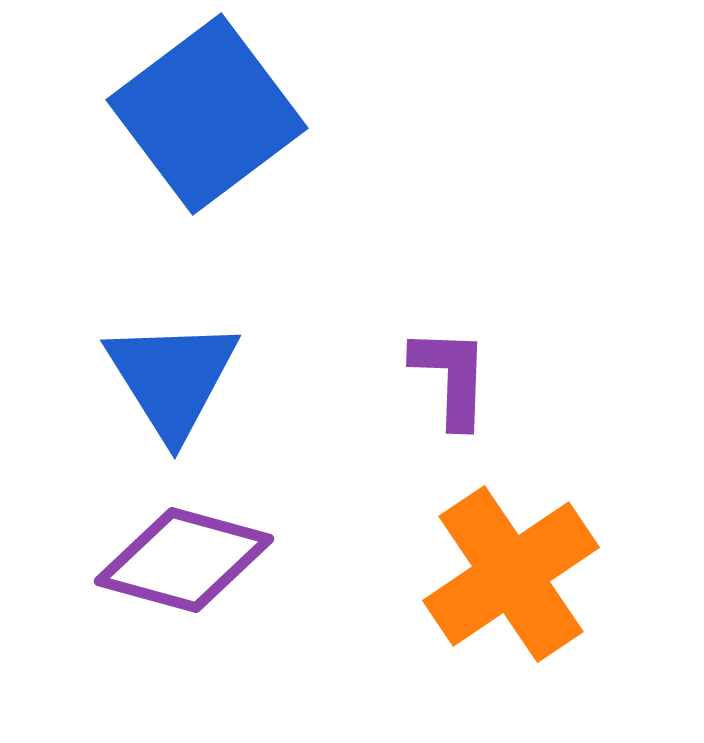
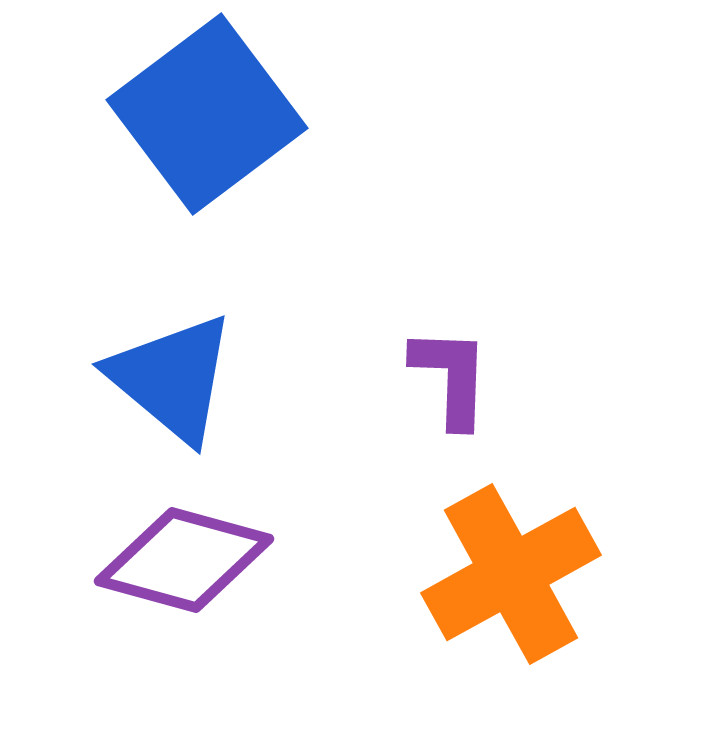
blue triangle: rotated 18 degrees counterclockwise
orange cross: rotated 5 degrees clockwise
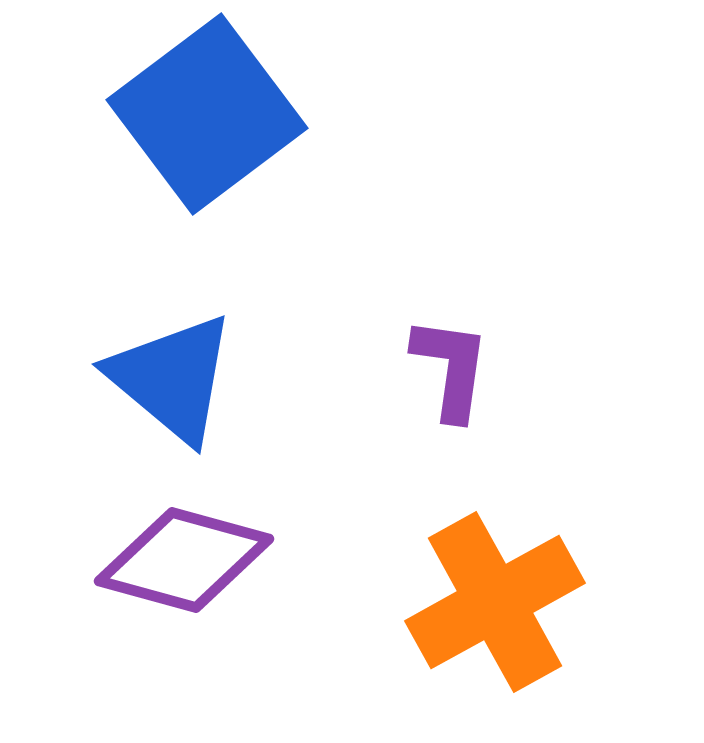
purple L-shape: moved 9 px up; rotated 6 degrees clockwise
orange cross: moved 16 px left, 28 px down
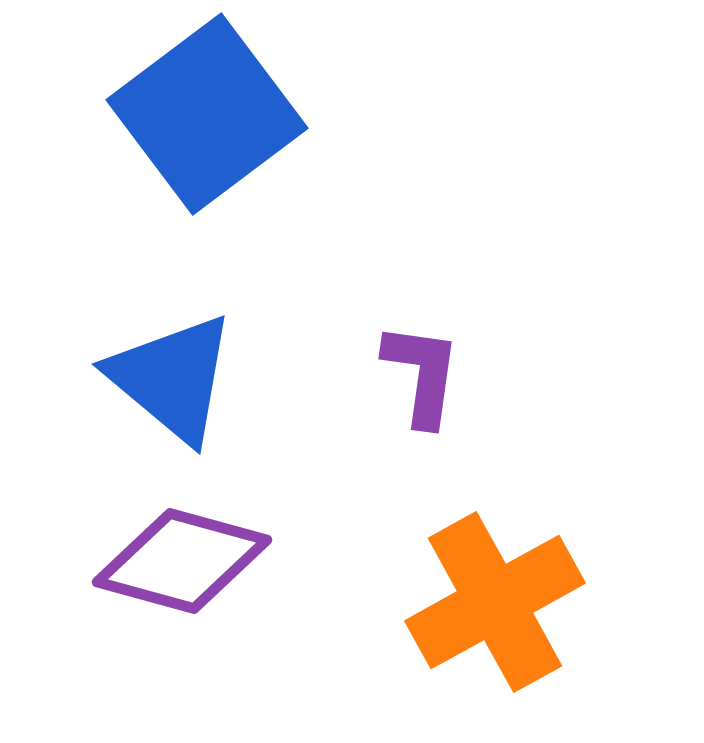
purple L-shape: moved 29 px left, 6 px down
purple diamond: moved 2 px left, 1 px down
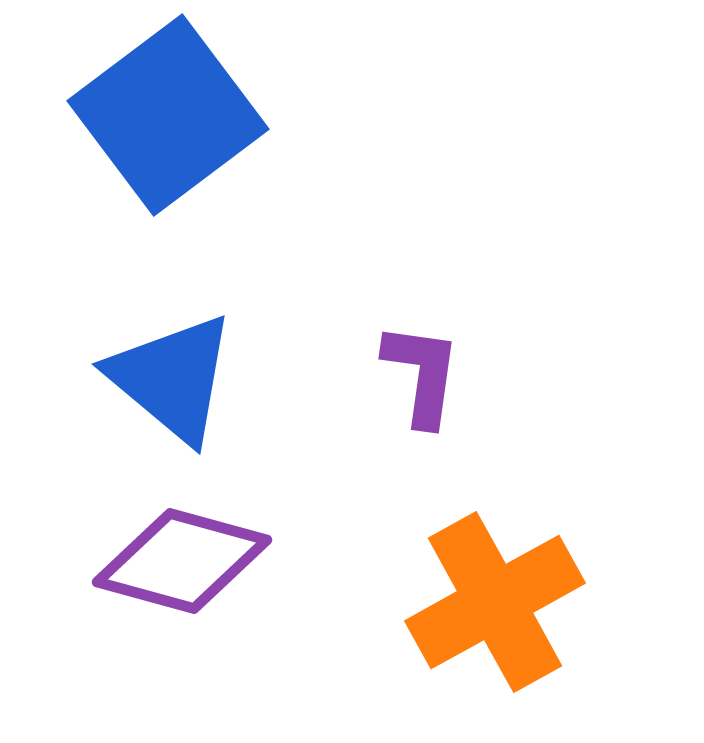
blue square: moved 39 px left, 1 px down
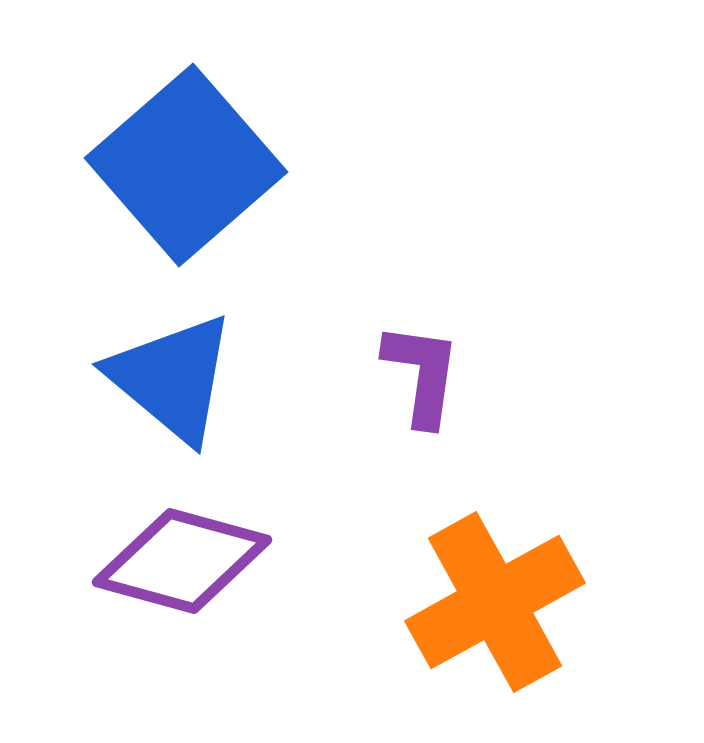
blue square: moved 18 px right, 50 px down; rotated 4 degrees counterclockwise
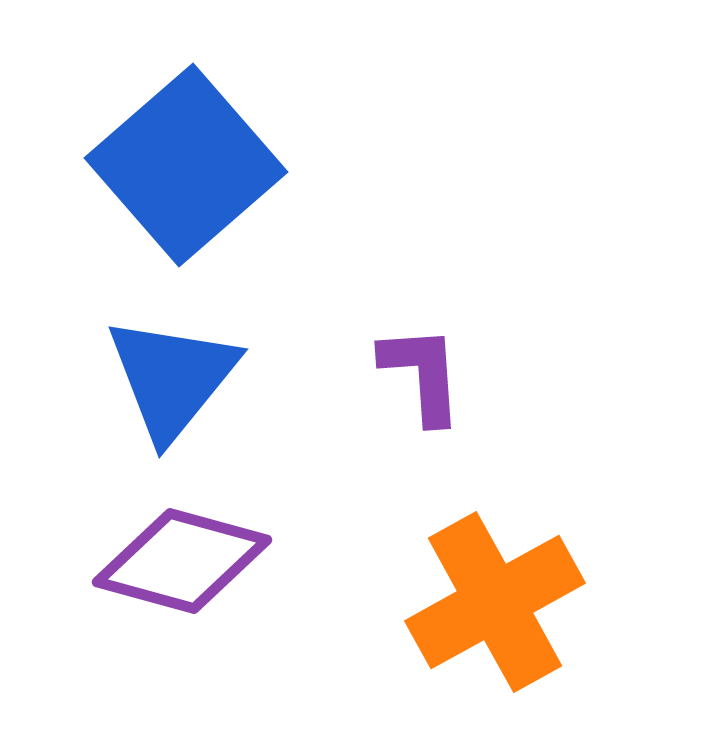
purple L-shape: rotated 12 degrees counterclockwise
blue triangle: rotated 29 degrees clockwise
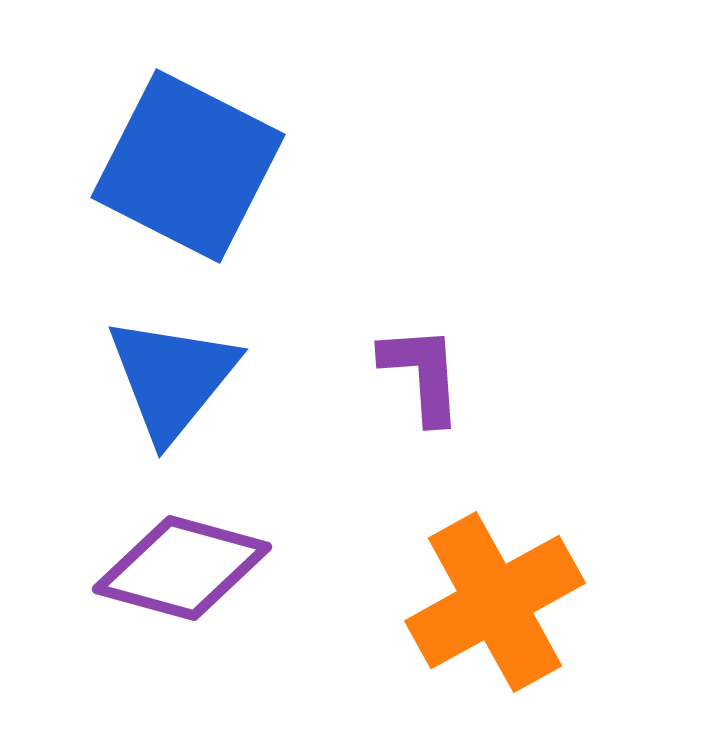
blue square: moved 2 px right, 1 px down; rotated 22 degrees counterclockwise
purple diamond: moved 7 px down
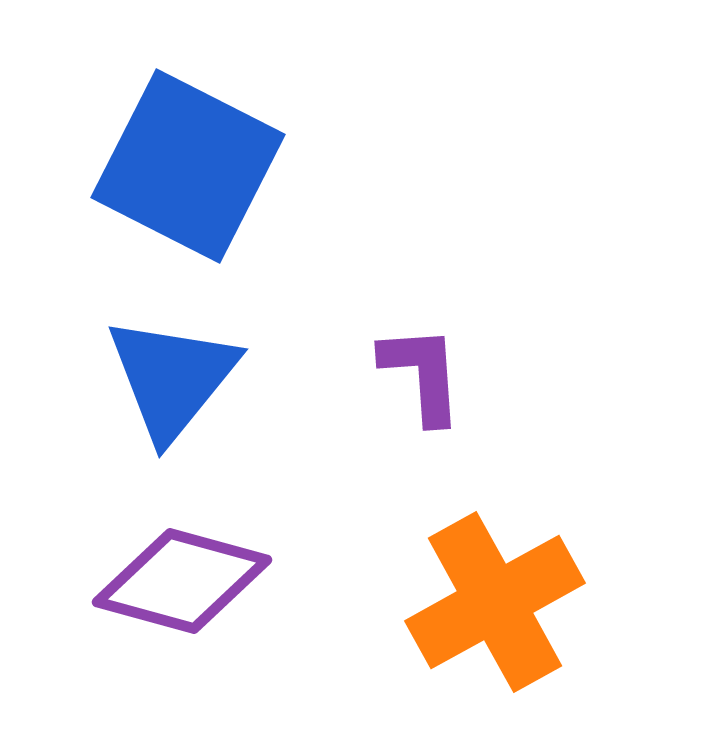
purple diamond: moved 13 px down
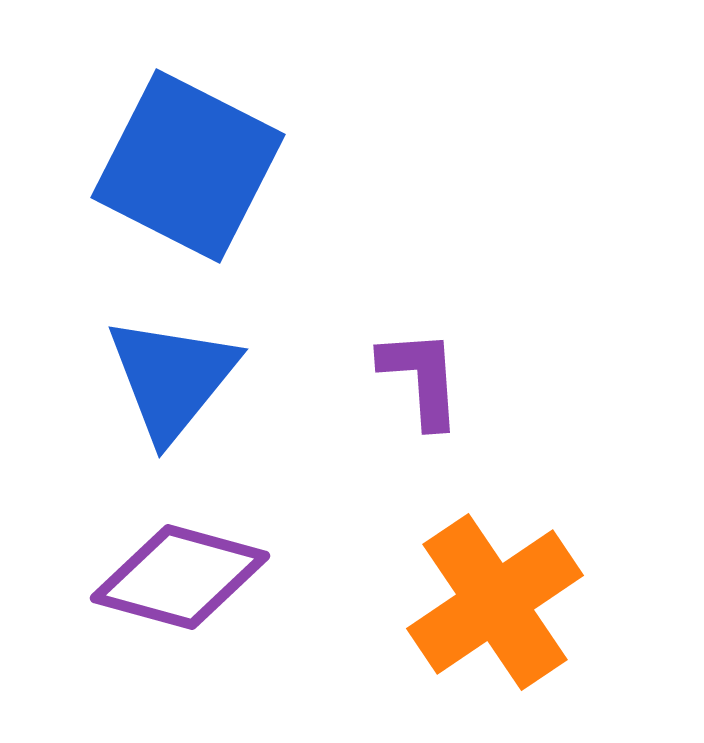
purple L-shape: moved 1 px left, 4 px down
purple diamond: moved 2 px left, 4 px up
orange cross: rotated 5 degrees counterclockwise
